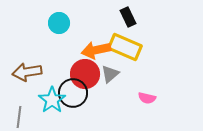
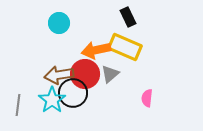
brown arrow: moved 32 px right, 3 px down
pink semicircle: rotated 84 degrees clockwise
gray line: moved 1 px left, 12 px up
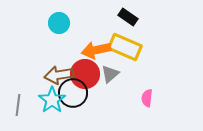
black rectangle: rotated 30 degrees counterclockwise
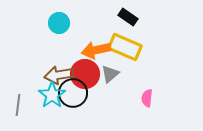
cyan star: moved 5 px up
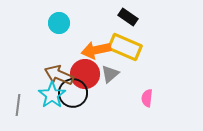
brown arrow: rotated 32 degrees clockwise
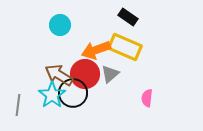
cyan circle: moved 1 px right, 2 px down
orange arrow: rotated 8 degrees counterclockwise
brown arrow: rotated 8 degrees clockwise
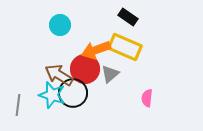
red circle: moved 5 px up
cyan star: rotated 20 degrees counterclockwise
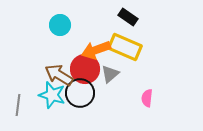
black circle: moved 7 px right
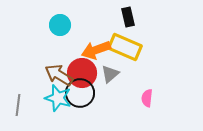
black rectangle: rotated 42 degrees clockwise
red circle: moved 3 px left, 4 px down
cyan star: moved 6 px right, 3 px down
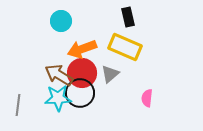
cyan circle: moved 1 px right, 4 px up
orange arrow: moved 14 px left, 1 px up
cyan star: rotated 20 degrees counterclockwise
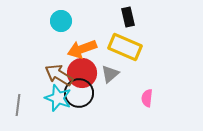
black circle: moved 1 px left
cyan star: rotated 24 degrees clockwise
